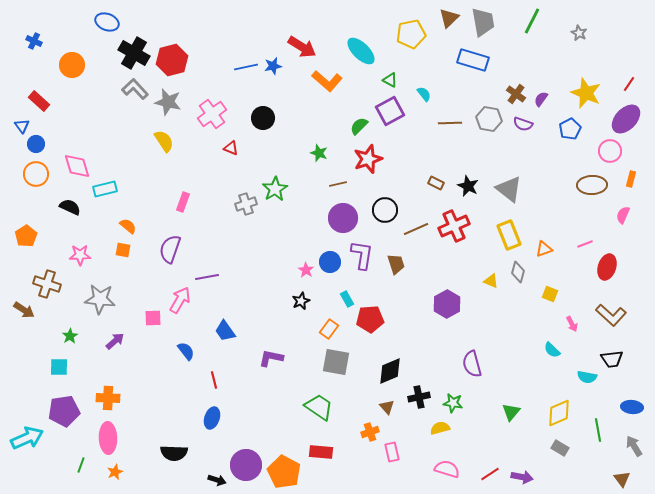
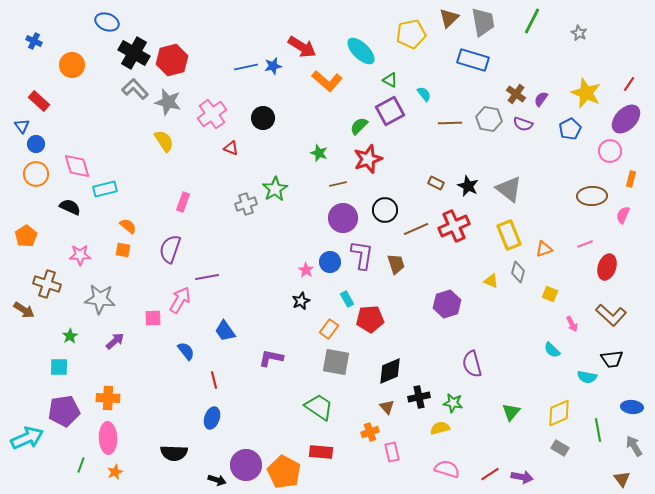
brown ellipse at (592, 185): moved 11 px down
purple hexagon at (447, 304): rotated 12 degrees clockwise
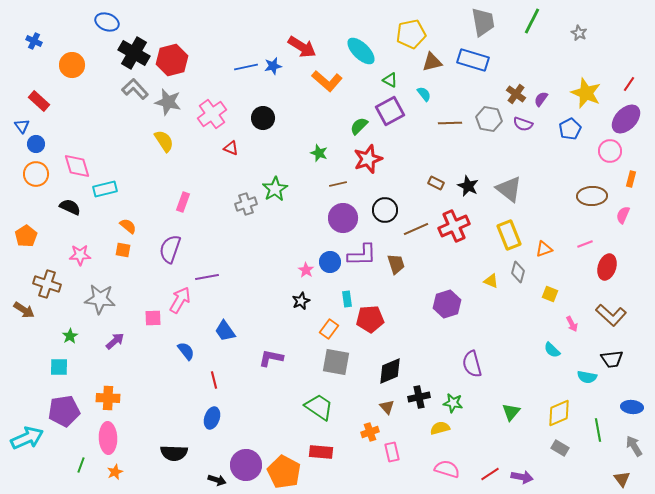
brown triangle at (449, 18): moved 17 px left, 44 px down; rotated 30 degrees clockwise
purple L-shape at (362, 255): rotated 80 degrees clockwise
cyan rectangle at (347, 299): rotated 21 degrees clockwise
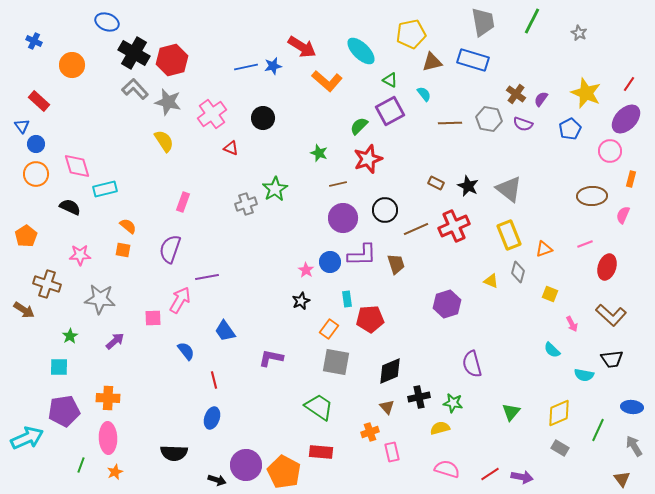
cyan semicircle at (587, 377): moved 3 px left, 2 px up
green line at (598, 430): rotated 35 degrees clockwise
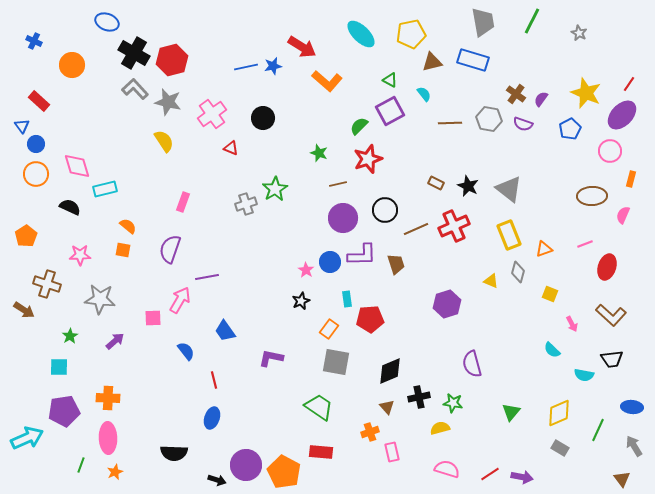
cyan ellipse at (361, 51): moved 17 px up
purple ellipse at (626, 119): moved 4 px left, 4 px up
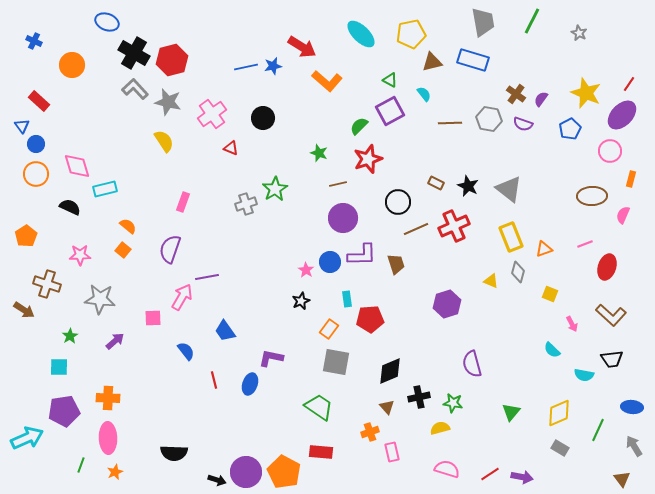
black circle at (385, 210): moved 13 px right, 8 px up
yellow rectangle at (509, 235): moved 2 px right, 2 px down
orange square at (123, 250): rotated 28 degrees clockwise
pink arrow at (180, 300): moved 2 px right, 3 px up
blue ellipse at (212, 418): moved 38 px right, 34 px up
purple circle at (246, 465): moved 7 px down
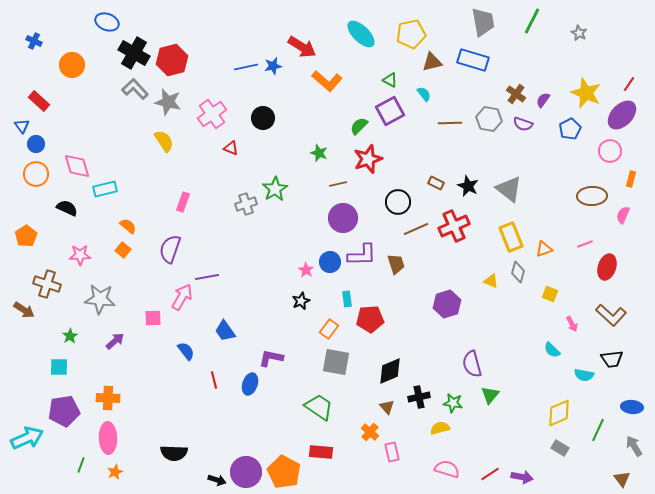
purple semicircle at (541, 99): moved 2 px right, 1 px down
black semicircle at (70, 207): moved 3 px left, 1 px down
green triangle at (511, 412): moved 21 px left, 17 px up
orange cross at (370, 432): rotated 30 degrees counterclockwise
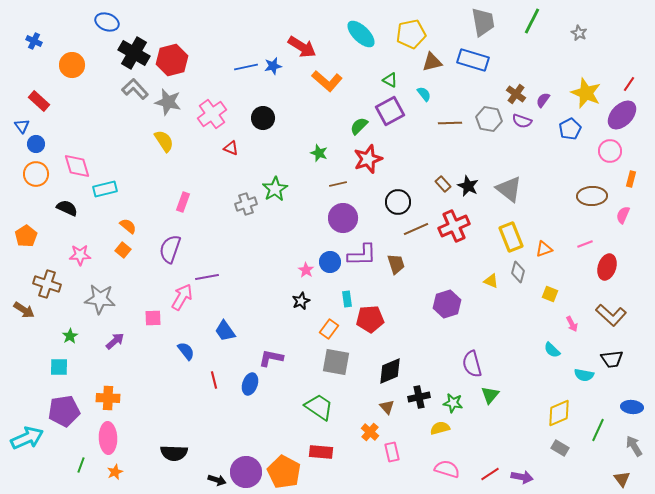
purple semicircle at (523, 124): moved 1 px left, 3 px up
brown rectangle at (436, 183): moved 7 px right, 1 px down; rotated 21 degrees clockwise
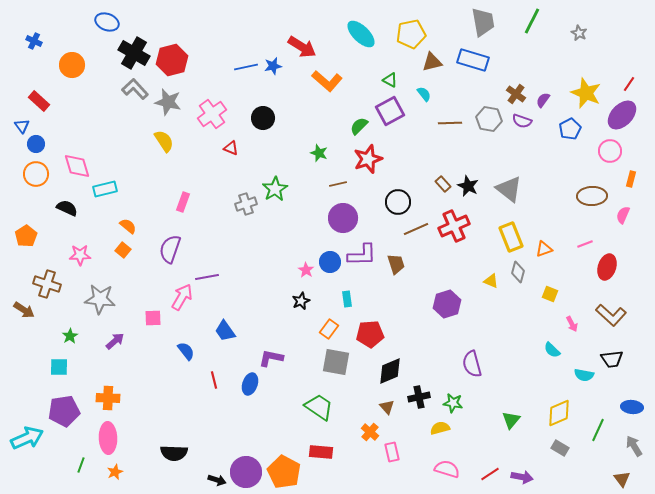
red pentagon at (370, 319): moved 15 px down
green triangle at (490, 395): moved 21 px right, 25 px down
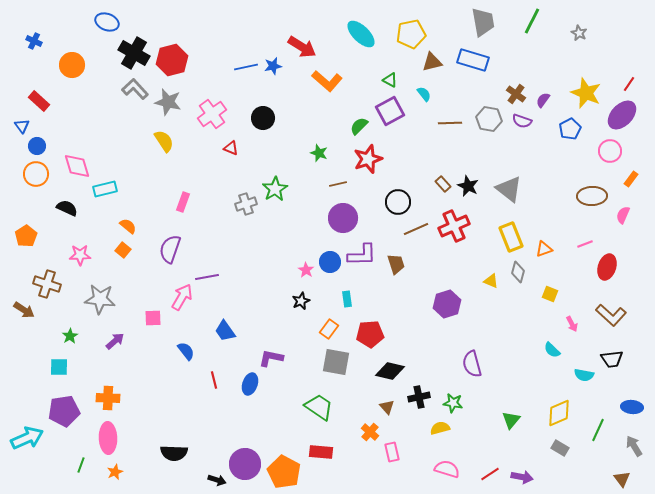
blue circle at (36, 144): moved 1 px right, 2 px down
orange rectangle at (631, 179): rotated 21 degrees clockwise
black diamond at (390, 371): rotated 36 degrees clockwise
purple circle at (246, 472): moved 1 px left, 8 px up
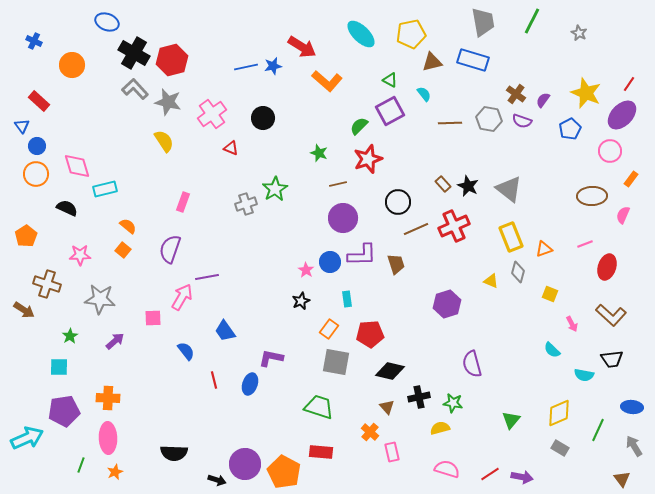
green trapezoid at (319, 407): rotated 16 degrees counterclockwise
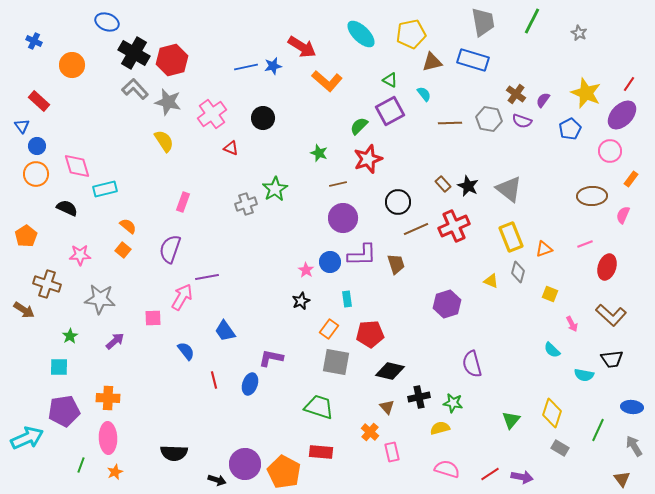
yellow diamond at (559, 413): moved 7 px left; rotated 48 degrees counterclockwise
